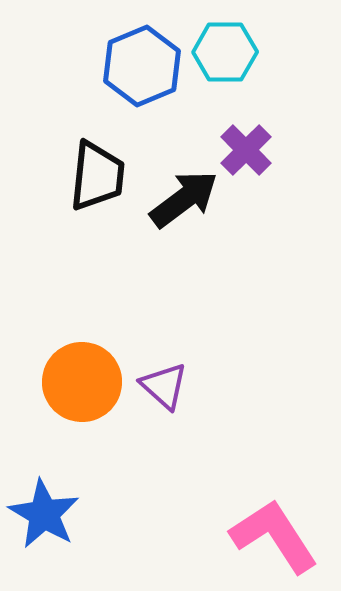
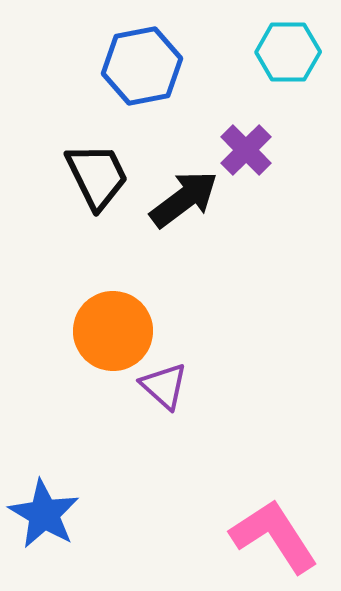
cyan hexagon: moved 63 px right
blue hexagon: rotated 12 degrees clockwise
black trapezoid: rotated 32 degrees counterclockwise
orange circle: moved 31 px right, 51 px up
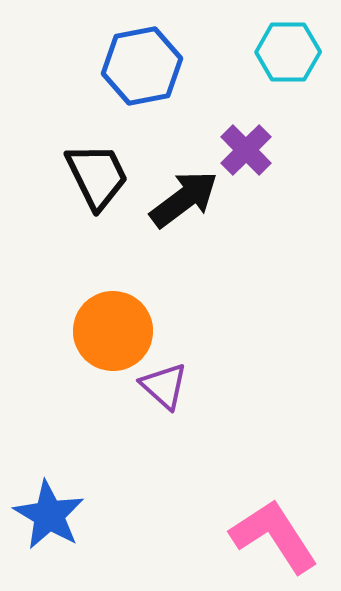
blue star: moved 5 px right, 1 px down
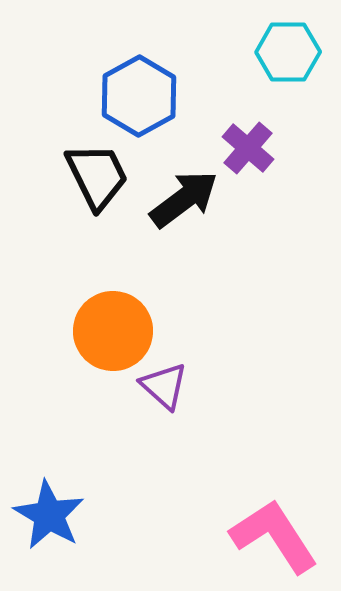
blue hexagon: moved 3 px left, 30 px down; rotated 18 degrees counterclockwise
purple cross: moved 2 px right, 2 px up; rotated 4 degrees counterclockwise
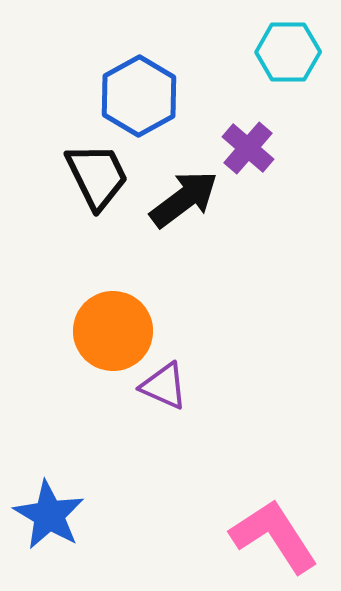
purple triangle: rotated 18 degrees counterclockwise
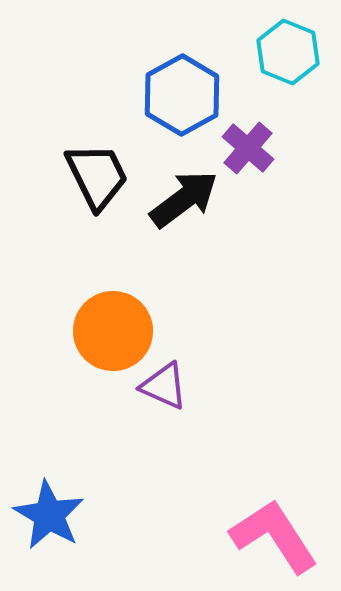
cyan hexagon: rotated 22 degrees clockwise
blue hexagon: moved 43 px right, 1 px up
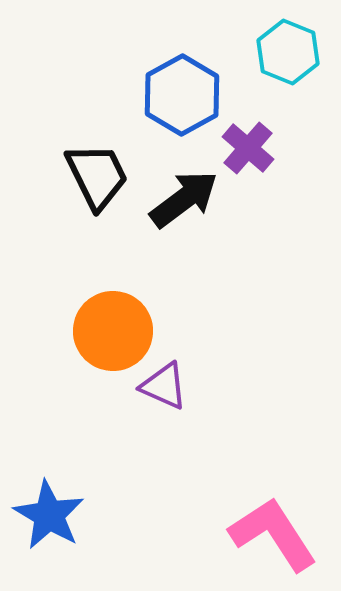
pink L-shape: moved 1 px left, 2 px up
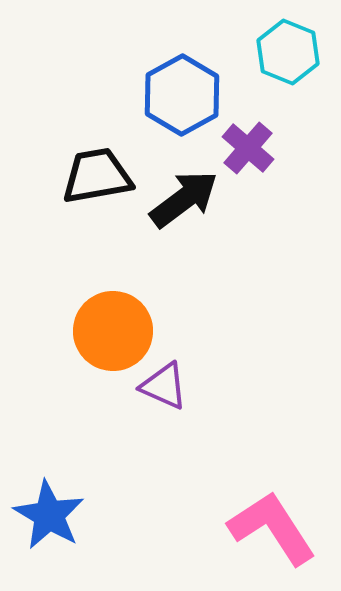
black trapezoid: rotated 74 degrees counterclockwise
pink L-shape: moved 1 px left, 6 px up
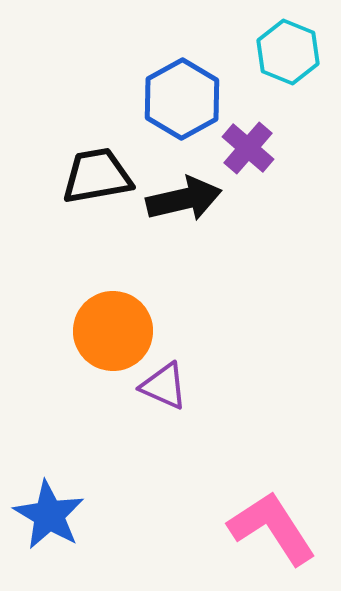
blue hexagon: moved 4 px down
black arrow: rotated 24 degrees clockwise
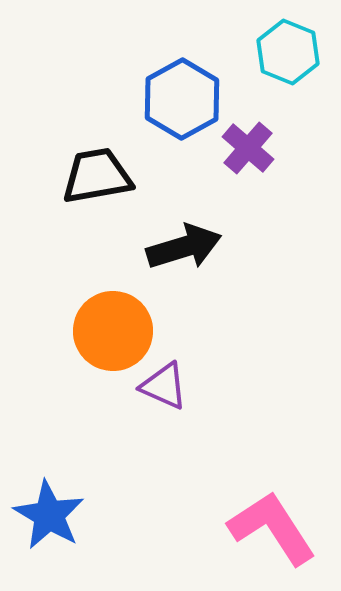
black arrow: moved 48 px down; rotated 4 degrees counterclockwise
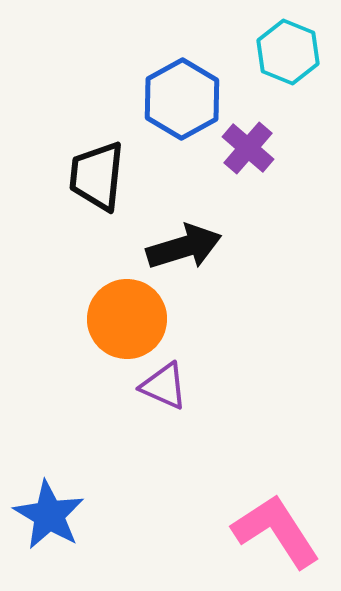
black trapezoid: rotated 74 degrees counterclockwise
orange circle: moved 14 px right, 12 px up
pink L-shape: moved 4 px right, 3 px down
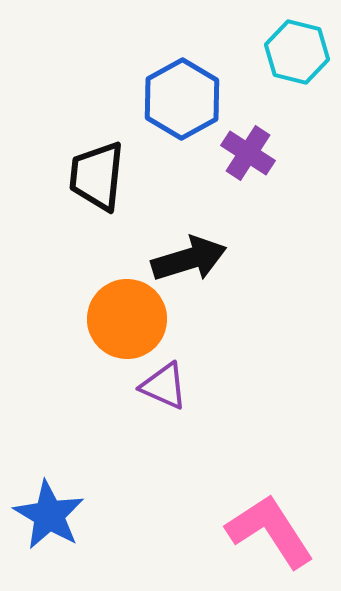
cyan hexagon: moved 9 px right; rotated 8 degrees counterclockwise
purple cross: moved 5 px down; rotated 8 degrees counterclockwise
black arrow: moved 5 px right, 12 px down
pink L-shape: moved 6 px left
